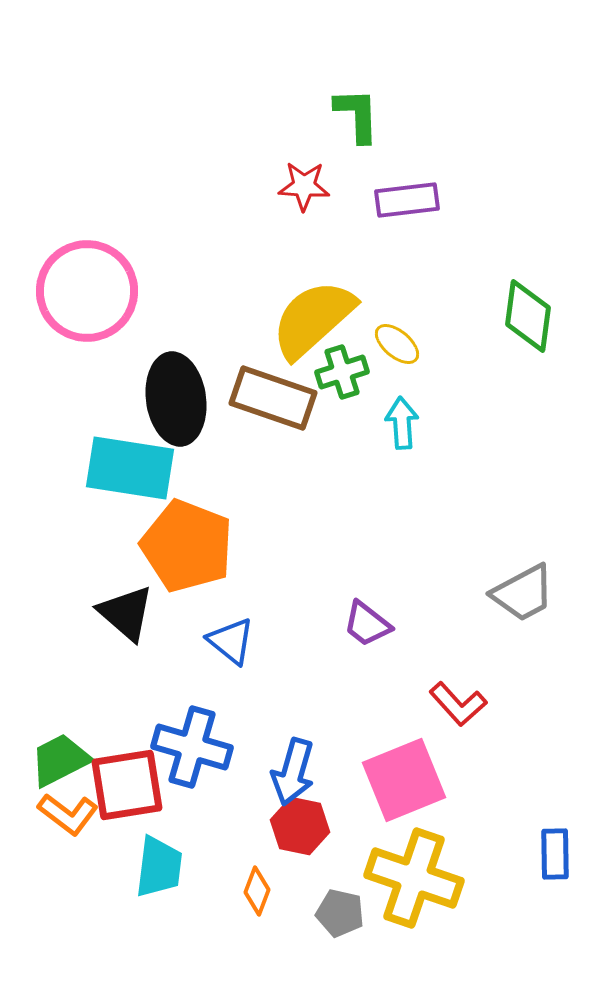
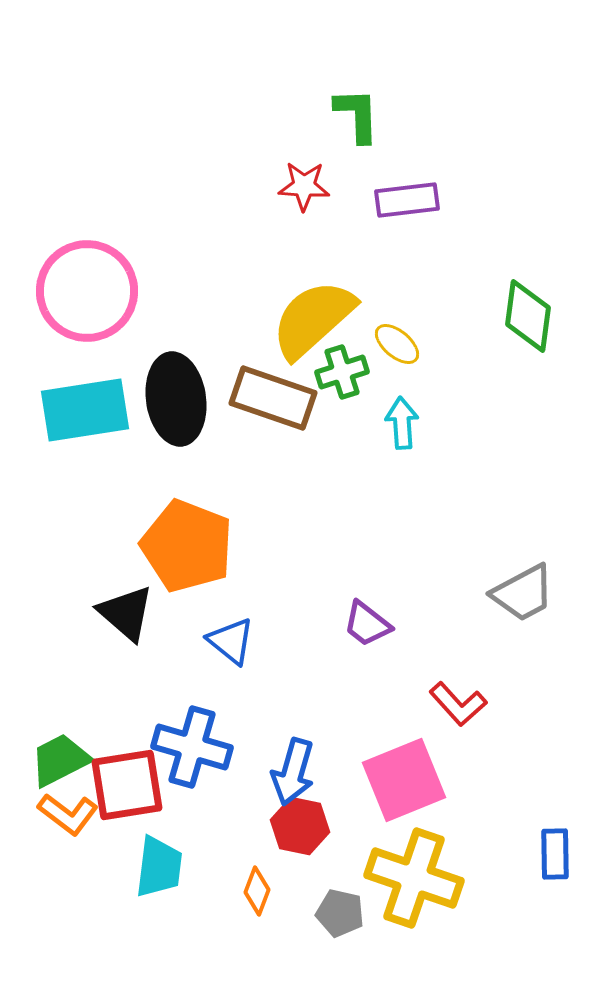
cyan rectangle: moved 45 px left, 58 px up; rotated 18 degrees counterclockwise
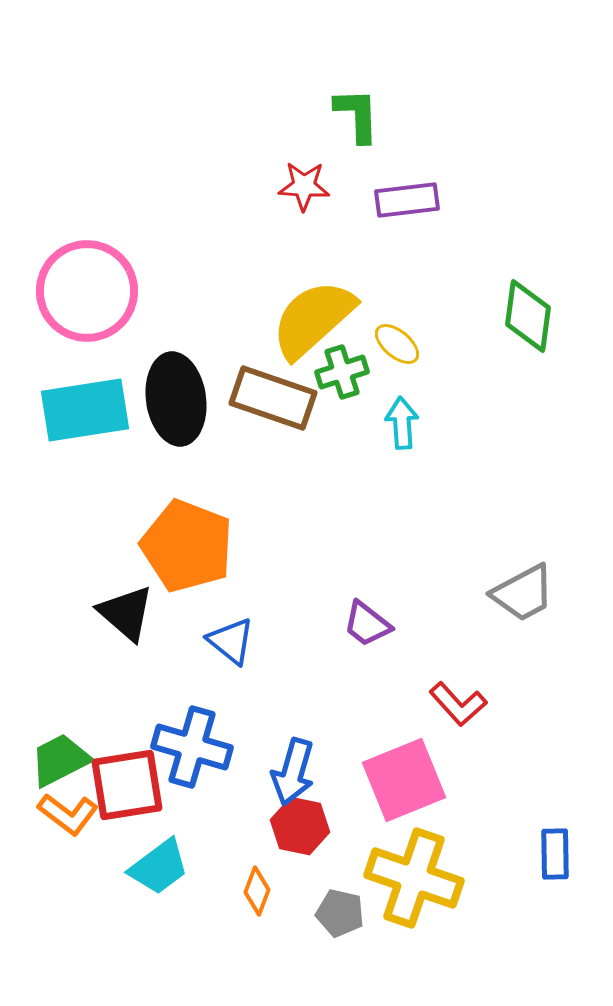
cyan trapezoid: rotated 46 degrees clockwise
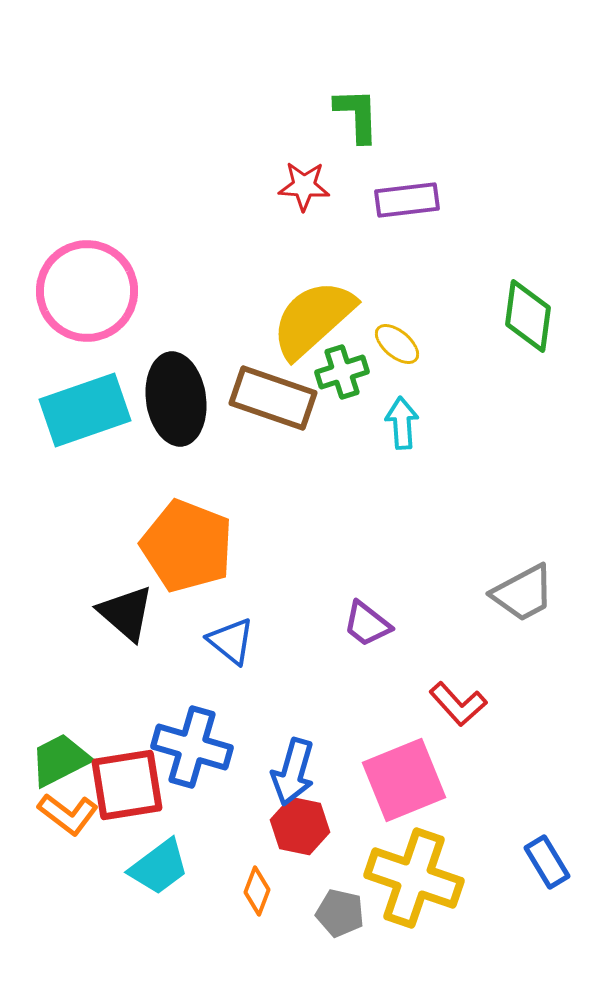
cyan rectangle: rotated 10 degrees counterclockwise
blue rectangle: moved 8 px left, 8 px down; rotated 30 degrees counterclockwise
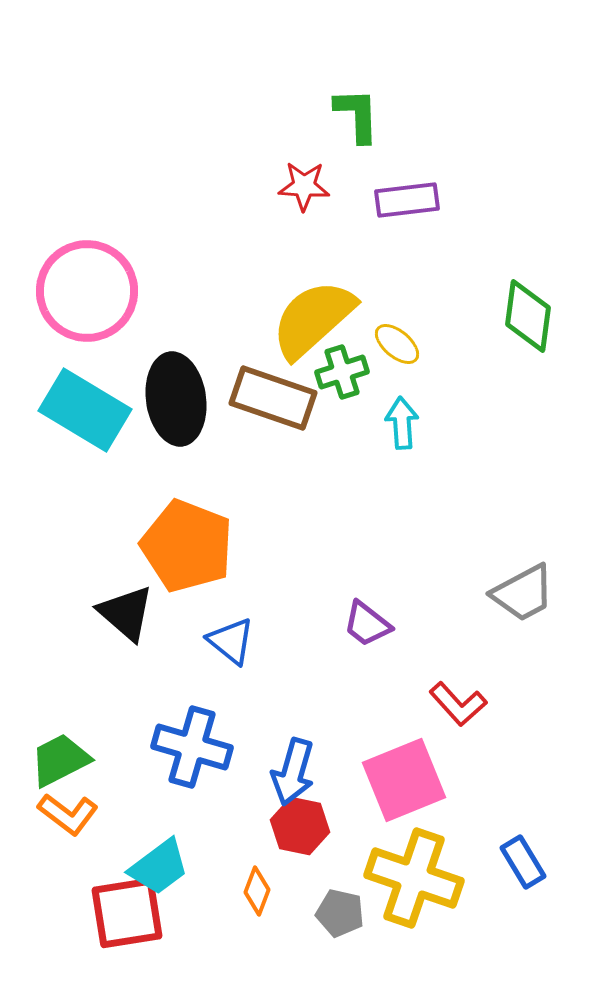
cyan rectangle: rotated 50 degrees clockwise
red square: moved 128 px down
blue rectangle: moved 24 px left
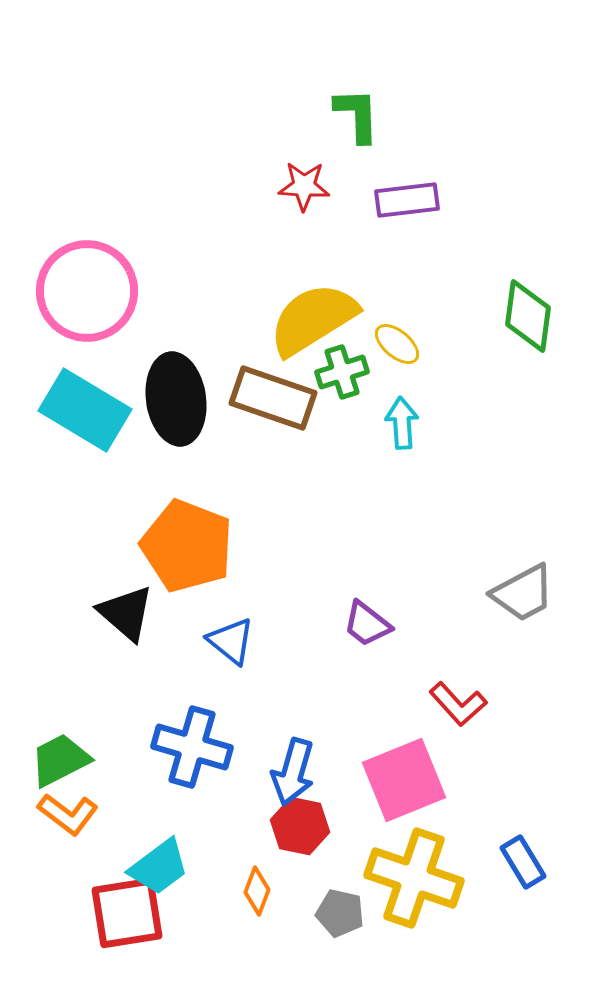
yellow semicircle: rotated 10 degrees clockwise
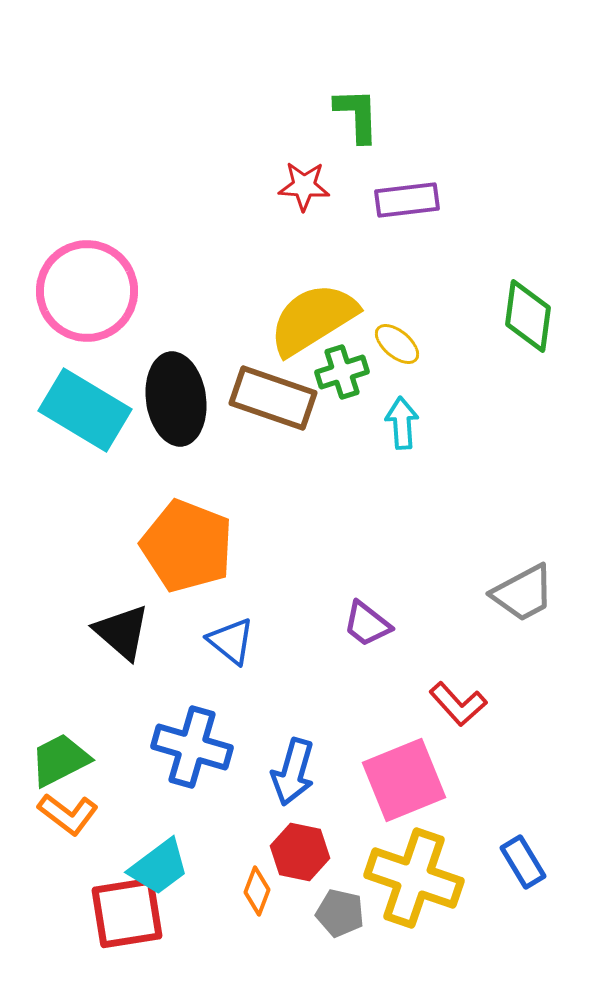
black triangle: moved 4 px left, 19 px down
red hexagon: moved 26 px down
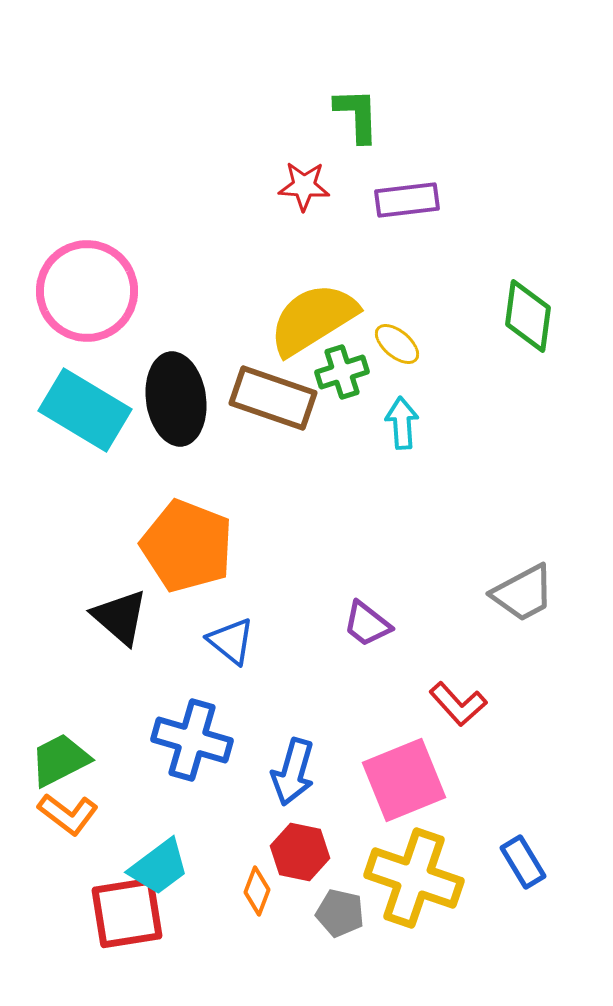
black triangle: moved 2 px left, 15 px up
blue cross: moved 7 px up
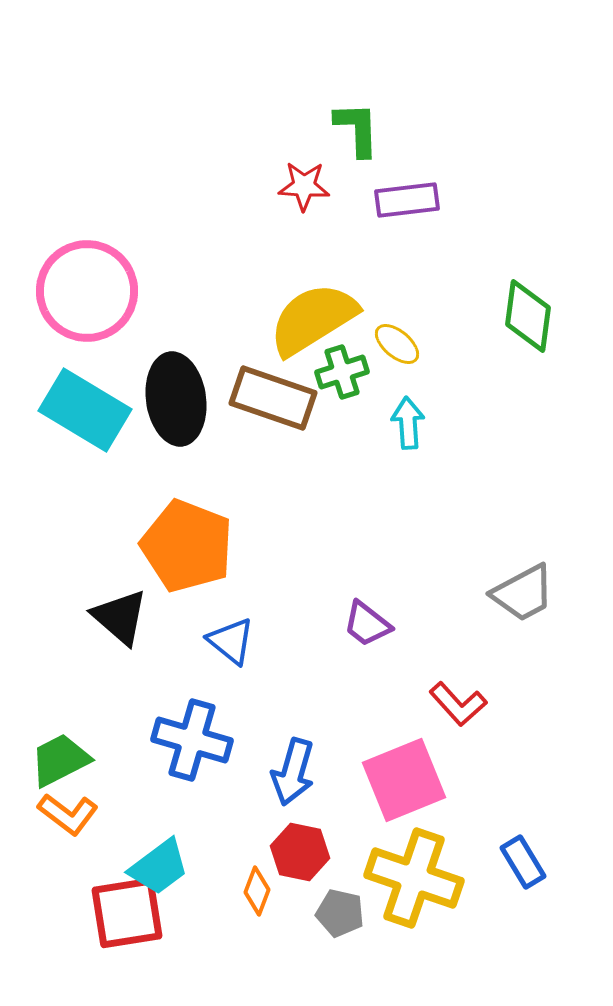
green L-shape: moved 14 px down
cyan arrow: moved 6 px right
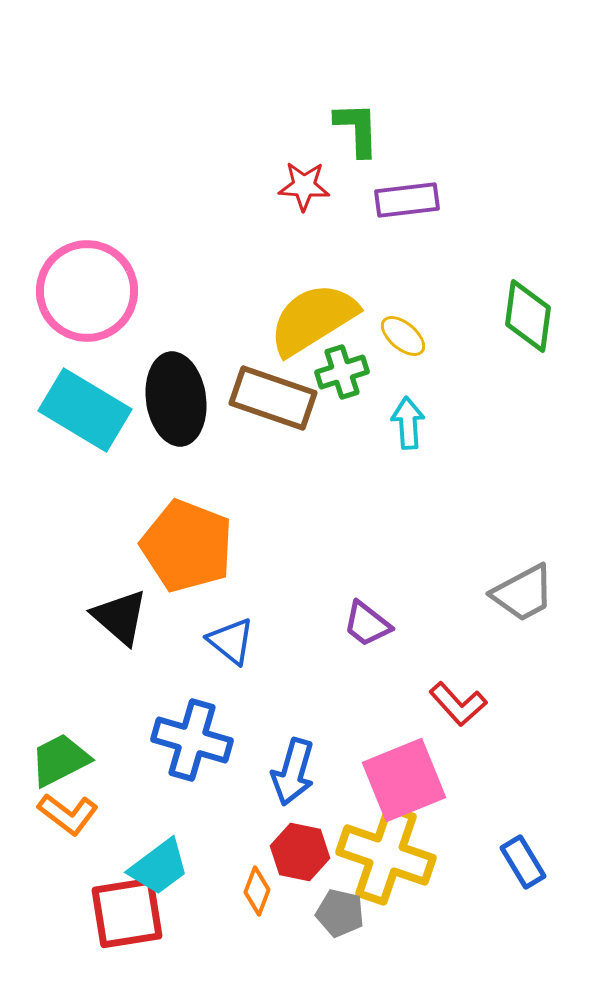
yellow ellipse: moved 6 px right, 8 px up
yellow cross: moved 28 px left, 23 px up
